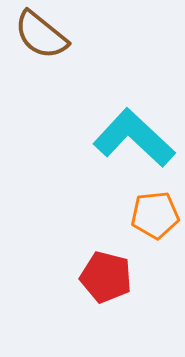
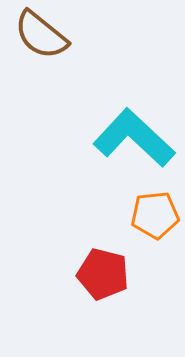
red pentagon: moved 3 px left, 3 px up
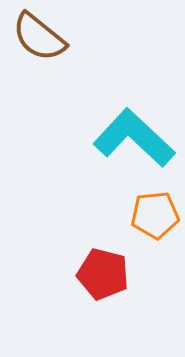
brown semicircle: moved 2 px left, 2 px down
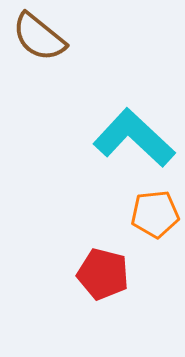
orange pentagon: moved 1 px up
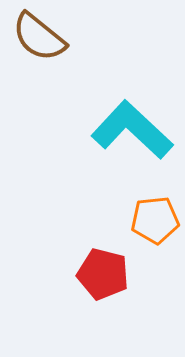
cyan L-shape: moved 2 px left, 8 px up
orange pentagon: moved 6 px down
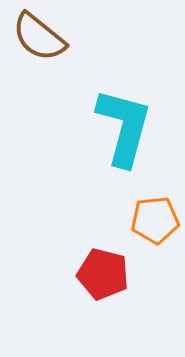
cyan L-shape: moved 8 px left, 3 px up; rotated 62 degrees clockwise
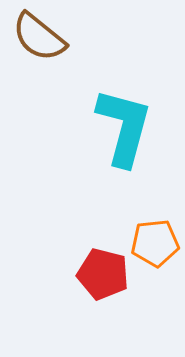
orange pentagon: moved 23 px down
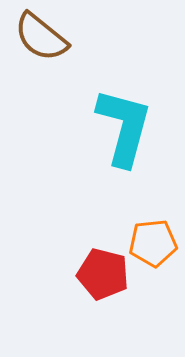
brown semicircle: moved 2 px right
orange pentagon: moved 2 px left
